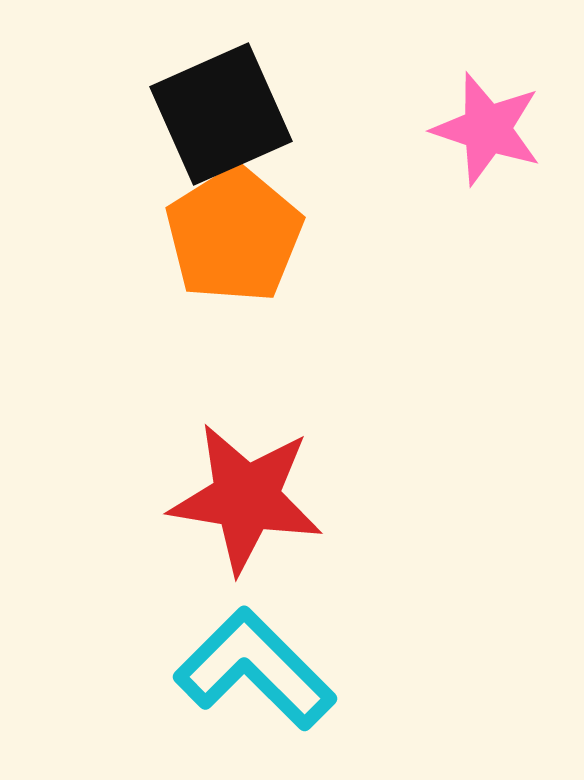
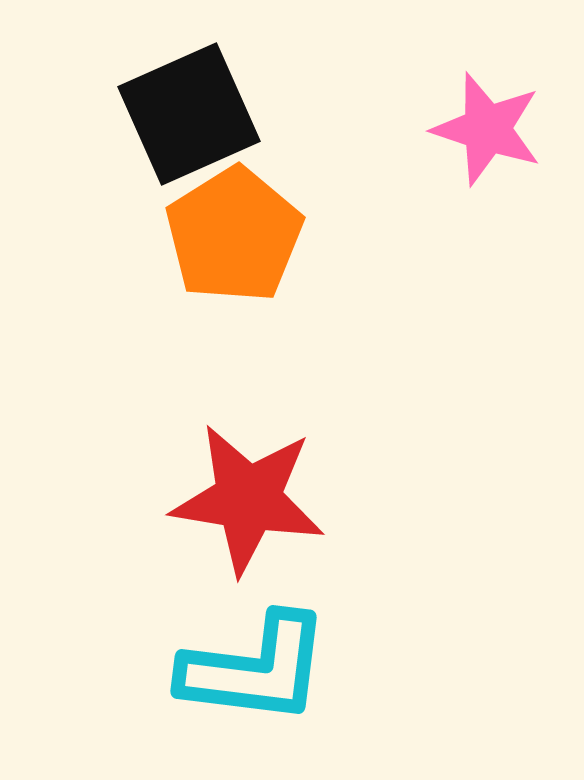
black square: moved 32 px left
red star: moved 2 px right, 1 px down
cyan L-shape: rotated 142 degrees clockwise
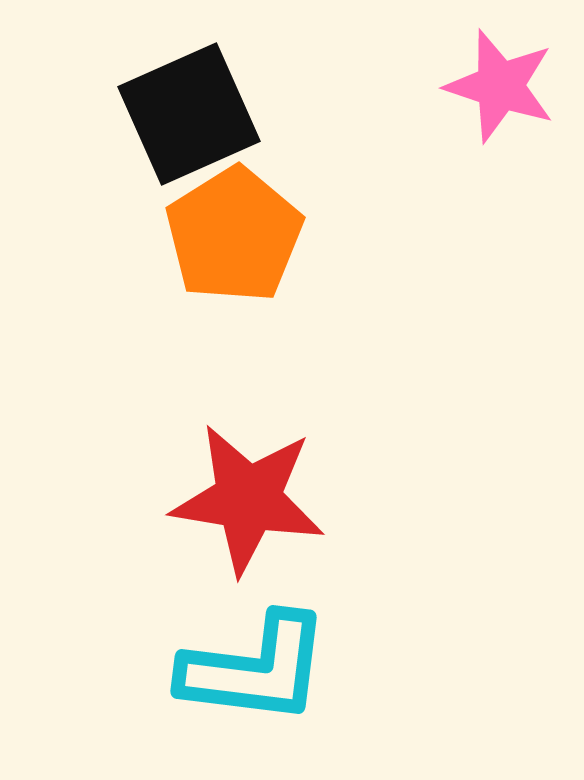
pink star: moved 13 px right, 43 px up
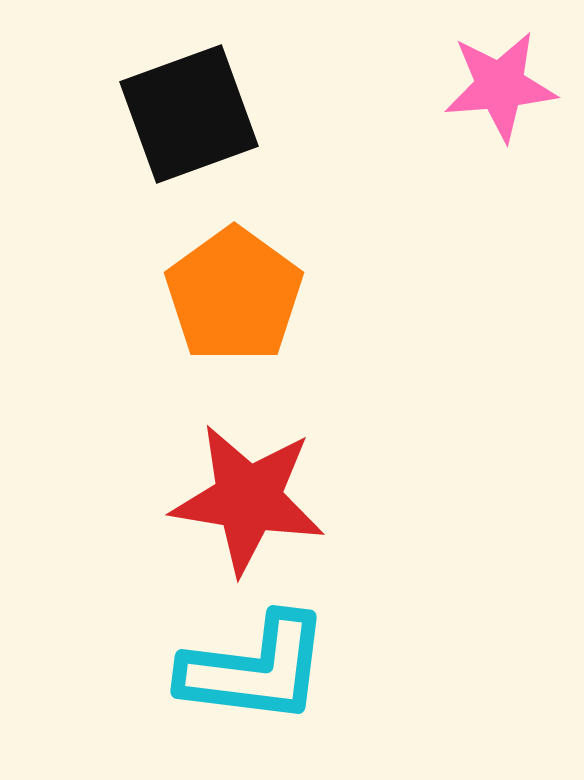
pink star: rotated 23 degrees counterclockwise
black square: rotated 4 degrees clockwise
orange pentagon: moved 60 px down; rotated 4 degrees counterclockwise
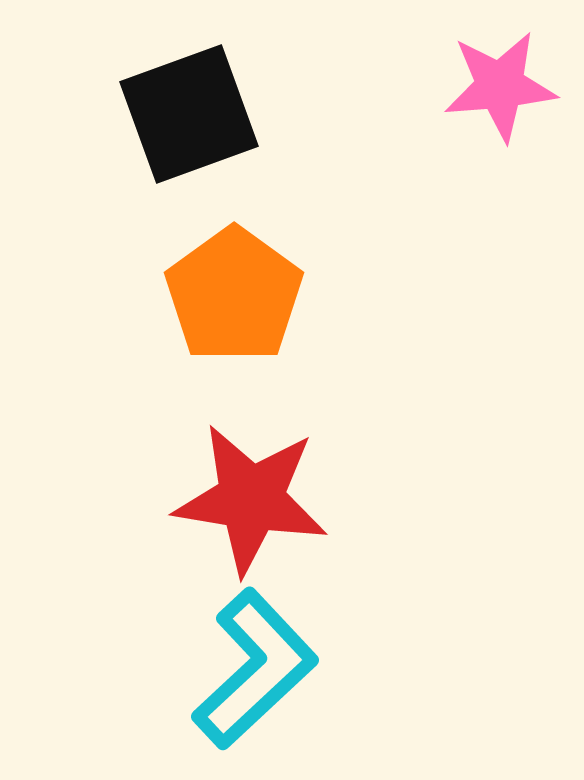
red star: moved 3 px right
cyan L-shape: rotated 50 degrees counterclockwise
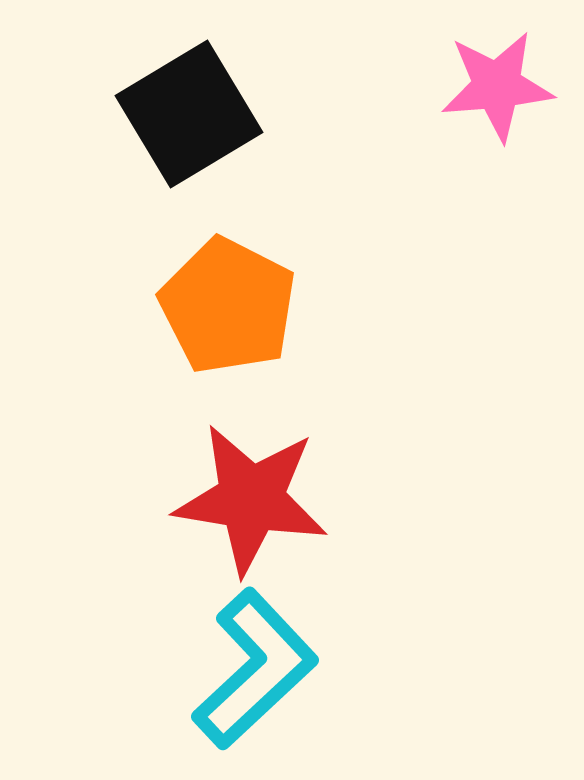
pink star: moved 3 px left
black square: rotated 11 degrees counterclockwise
orange pentagon: moved 6 px left, 11 px down; rotated 9 degrees counterclockwise
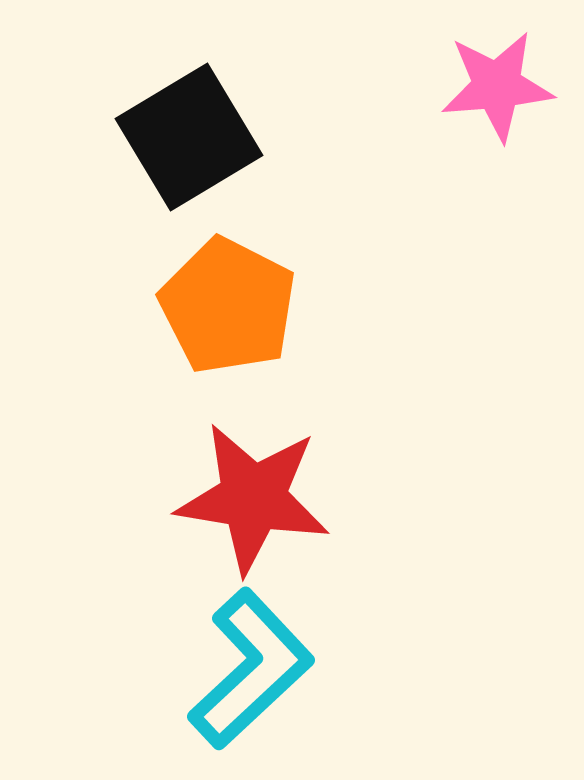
black square: moved 23 px down
red star: moved 2 px right, 1 px up
cyan L-shape: moved 4 px left
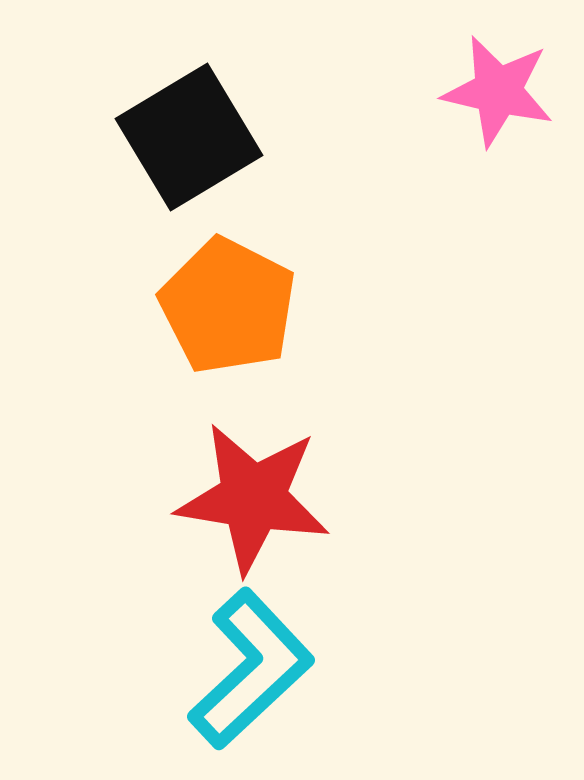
pink star: moved 1 px right, 5 px down; rotated 18 degrees clockwise
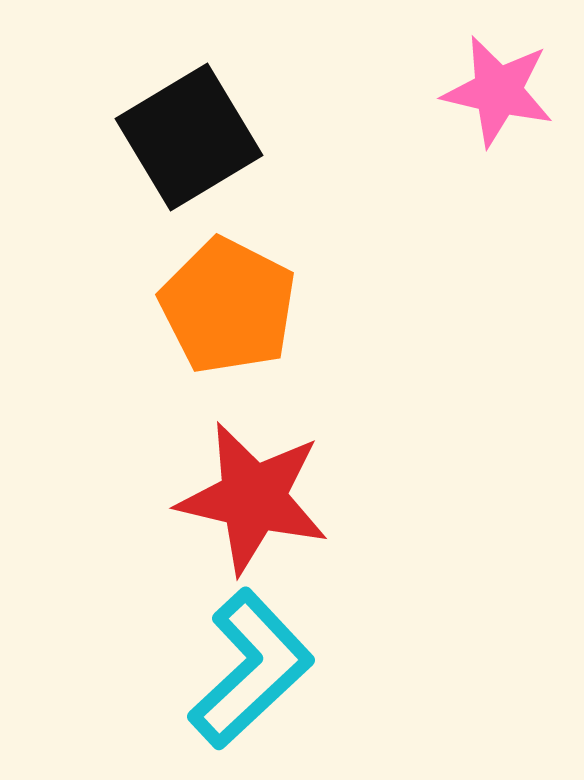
red star: rotated 4 degrees clockwise
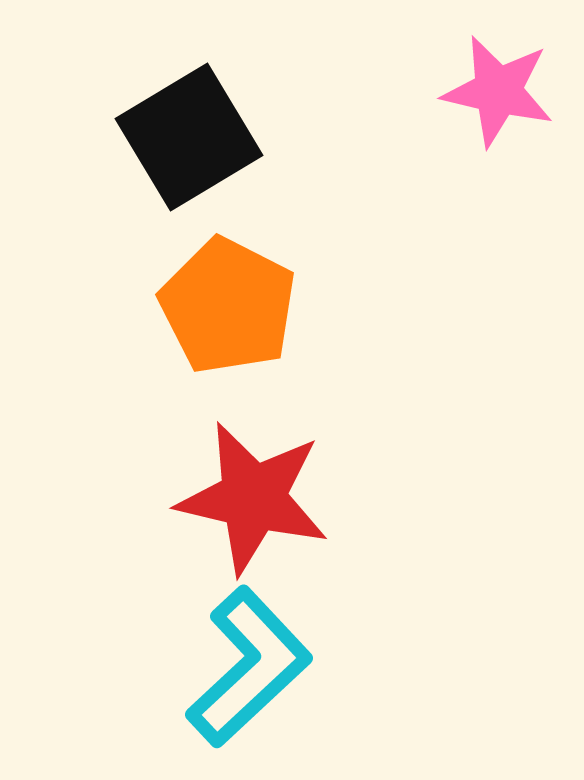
cyan L-shape: moved 2 px left, 2 px up
